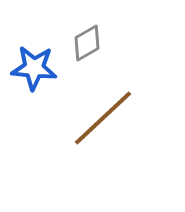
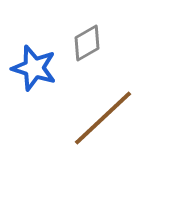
blue star: rotated 12 degrees clockwise
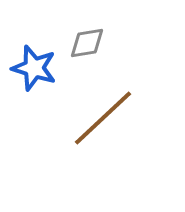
gray diamond: rotated 21 degrees clockwise
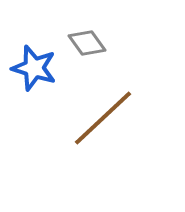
gray diamond: rotated 63 degrees clockwise
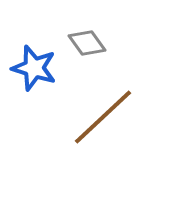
brown line: moved 1 px up
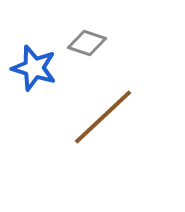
gray diamond: rotated 36 degrees counterclockwise
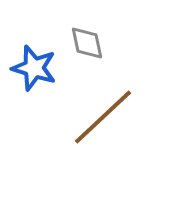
gray diamond: rotated 60 degrees clockwise
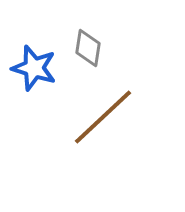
gray diamond: moved 1 px right, 5 px down; rotated 21 degrees clockwise
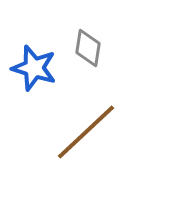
brown line: moved 17 px left, 15 px down
